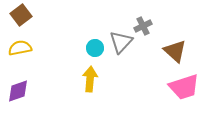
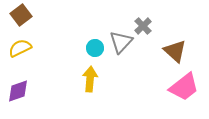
gray cross: rotated 18 degrees counterclockwise
yellow semicircle: rotated 15 degrees counterclockwise
pink trapezoid: rotated 20 degrees counterclockwise
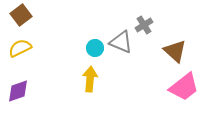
gray cross: moved 1 px right, 1 px up; rotated 12 degrees clockwise
gray triangle: rotated 50 degrees counterclockwise
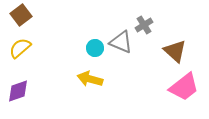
yellow semicircle: rotated 15 degrees counterclockwise
yellow arrow: rotated 80 degrees counterclockwise
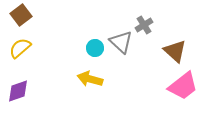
gray triangle: rotated 20 degrees clockwise
pink trapezoid: moved 1 px left, 1 px up
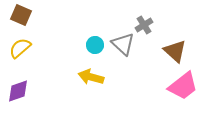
brown square: rotated 30 degrees counterclockwise
gray triangle: moved 2 px right, 2 px down
cyan circle: moved 3 px up
yellow arrow: moved 1 px right, 2 px up
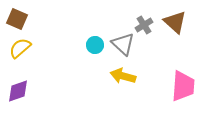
brown square: moved 4 px left, 4 px down
brown triangle: moved 29 px up
yellow arrow: moved 32 px right, 1 px up
pink trapezoid: rotated 48 degrees counterclockwise
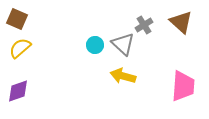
brown triangle: moved 6 px right
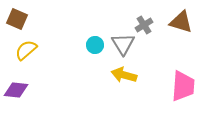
brown triangle: rotated 25 degrees counterclockwise
gray triangle: rotated 15 degrees clockwise
yellow semicircle: moved 6 px right, 2 px down
yellow arrow: moved 1 px right, 1 px up
purple diamond: moved 2 px left, 1 px up; rotated 25 degrees clockwise
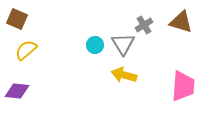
purple diamond: moved 1 px right, 1 px down
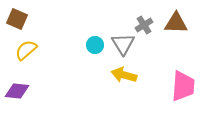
brown triangle: moved 5 px left, 1 px down; rotated 15 degrees counterclockwise
